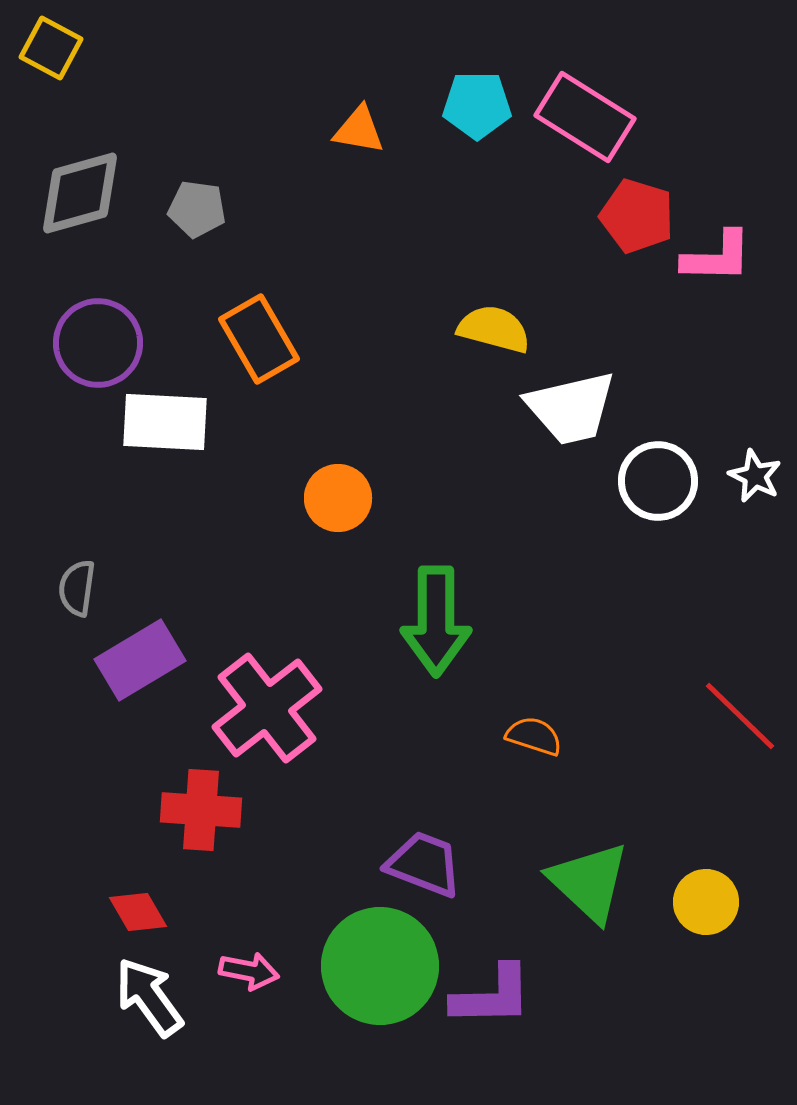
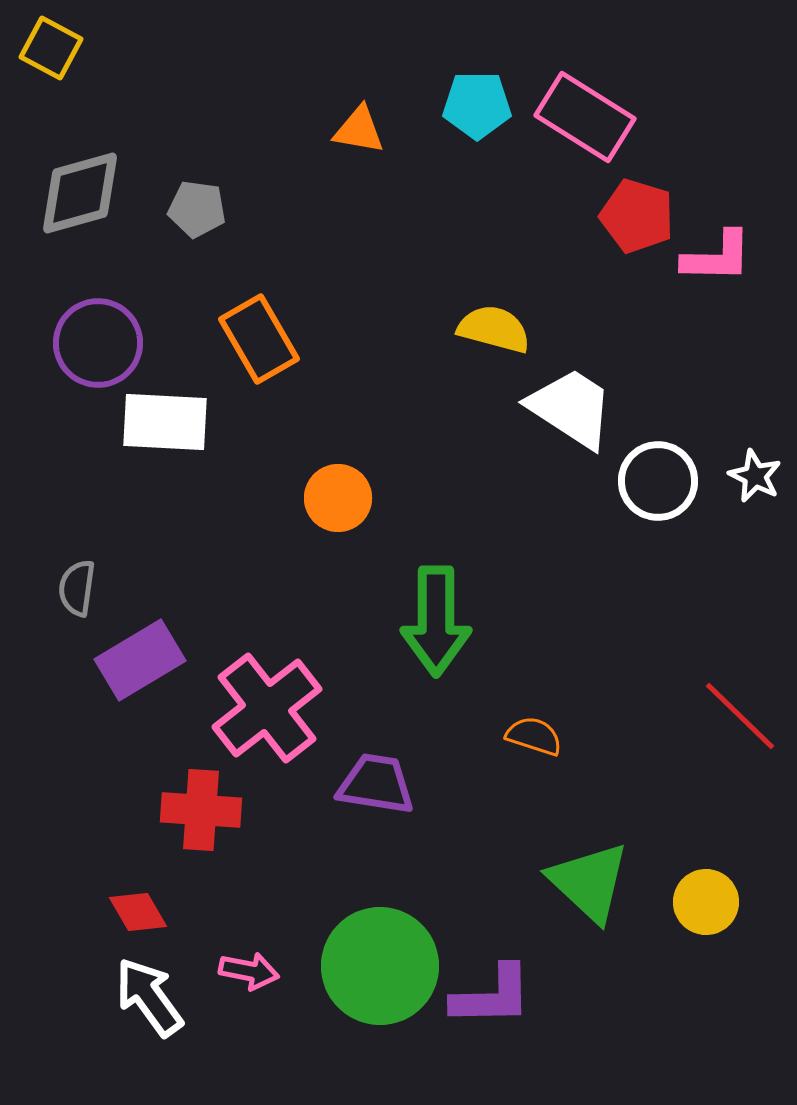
white trapezoid: rotated 134 degrees counterclockwise
purple trapezoid: moved 48 px left, 80 px up; rotated 12 degrees counterclockwise
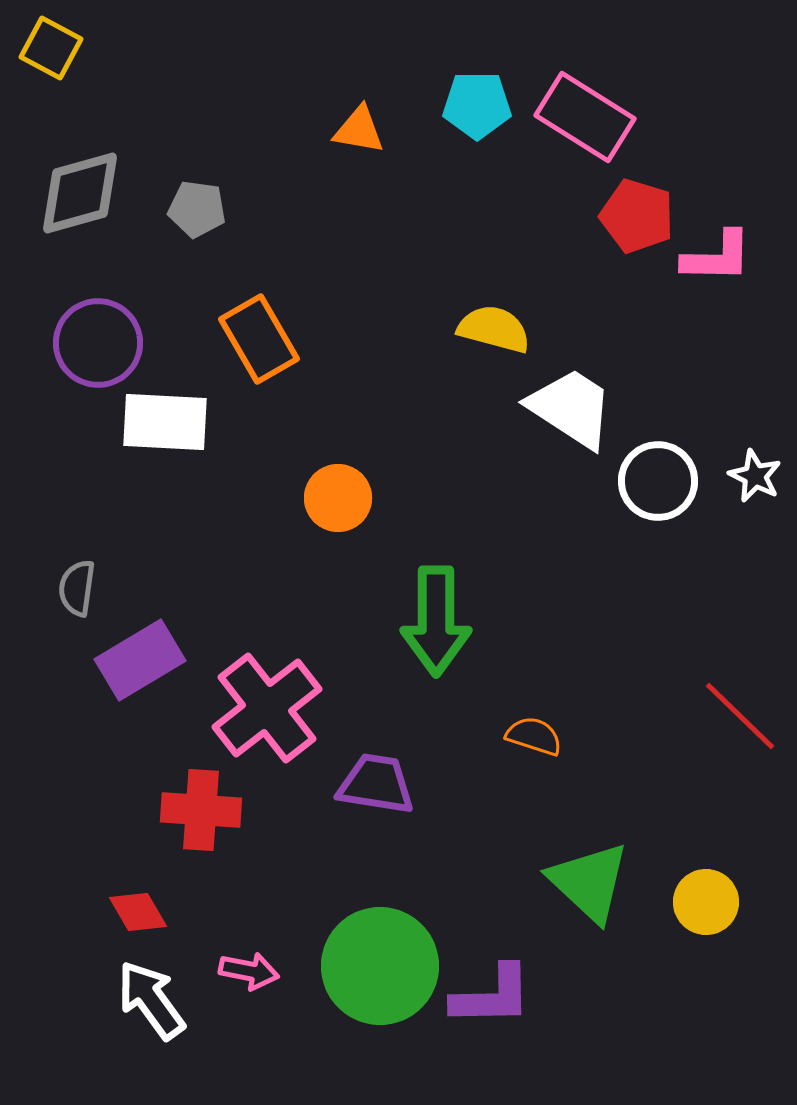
white arrow: moved 2 px right, 3 px down
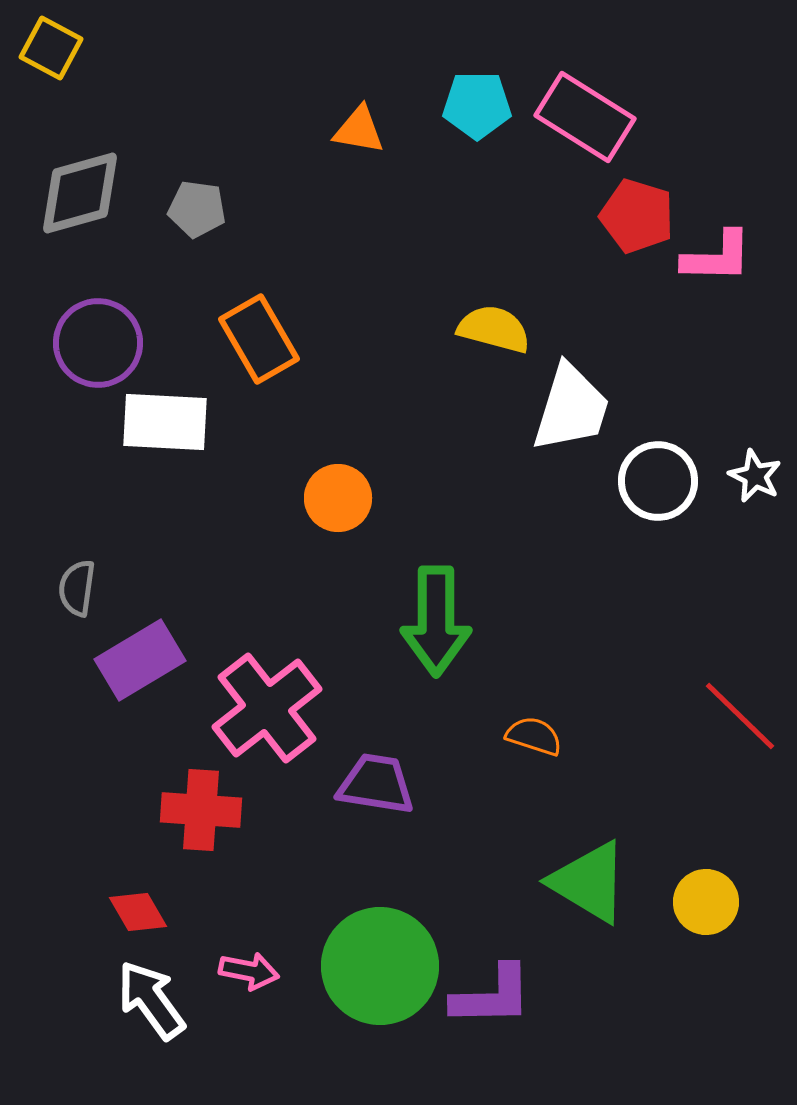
white trapezoid: rotated 74 degrees clockwise
green triangle: rotated 12 degrees counterclockwise
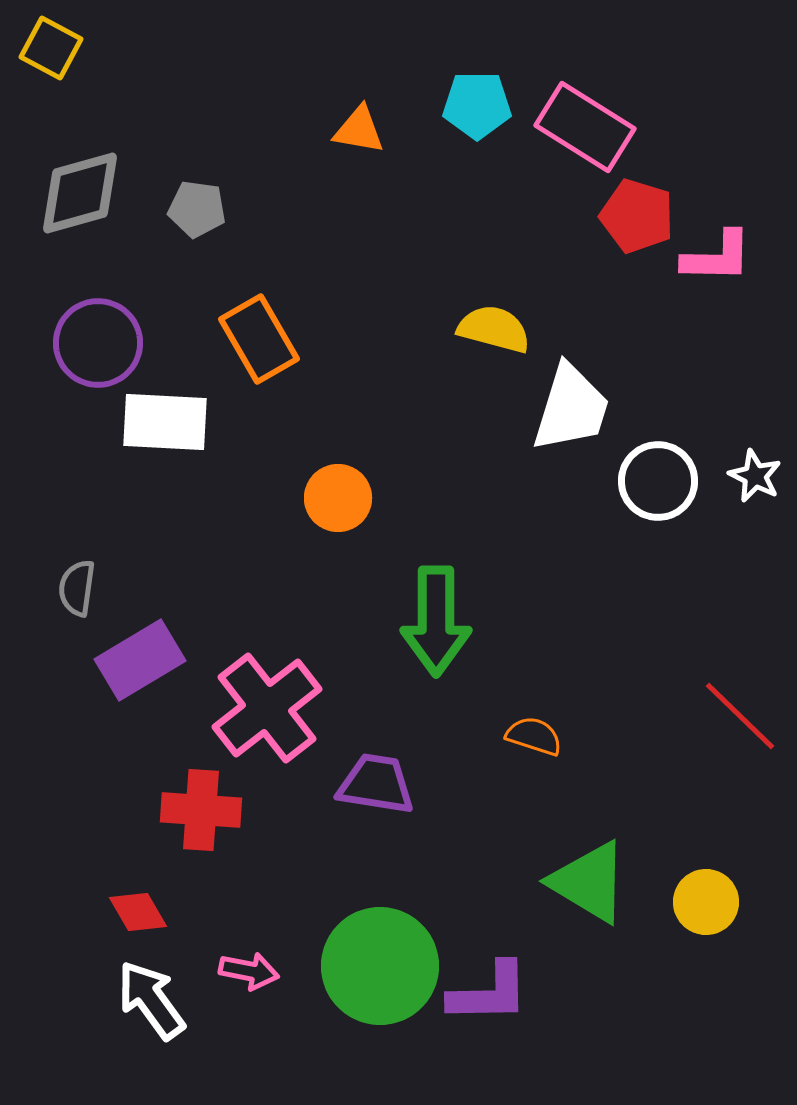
pink rectangle: moved 10 px down
purple L-shape: moved 3 px left, 3 px up
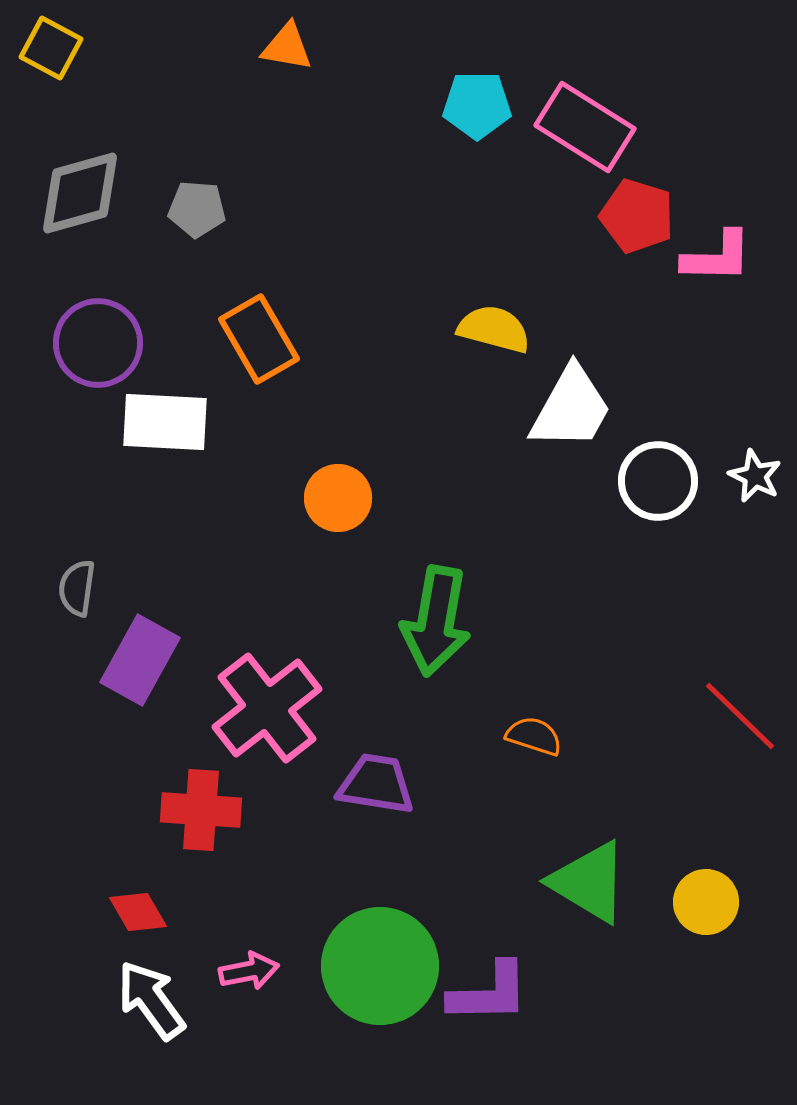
orange triangle: moved 72 px left, 83 px up
gray pentagon: rotated 4 degrees counterclockwise
white trapezoid: rotated 12 degrees clockwise
green arrow: rotated 10 degrees clockwise
purple rectangle: rotated 30 degrees counterclockwise
pink arrow: rotated 22 degrees counterclockwise
